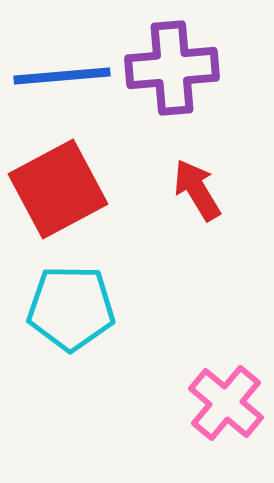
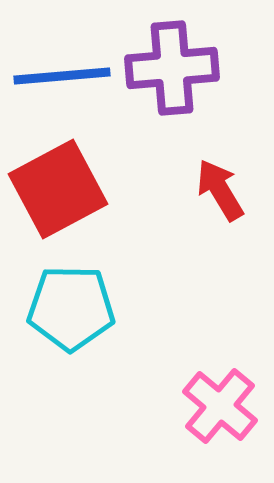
red arrow: moved 23 px right
pink cross: moved 6 px left, 3 px down
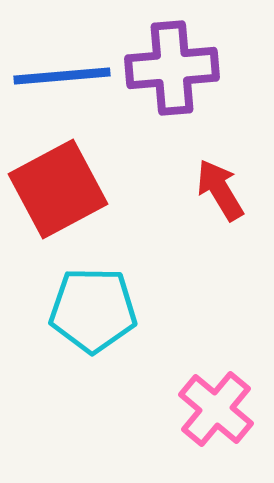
cyan pentagon: moved 22 px right, 2 px down
pink cross: moved 4 px left, 3 px down
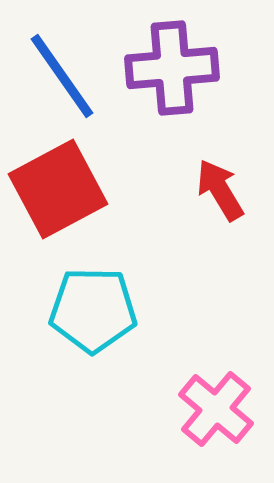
blue line: rotated 60 degrees clockwise
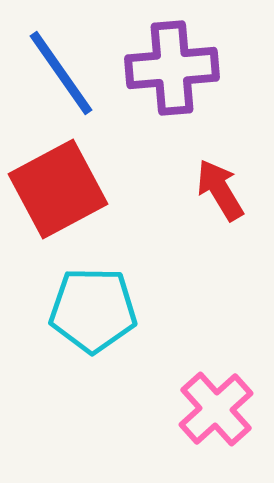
blue line: moved 1 px left, 3 px up
pink cross: rotated 8 degrees clockwise
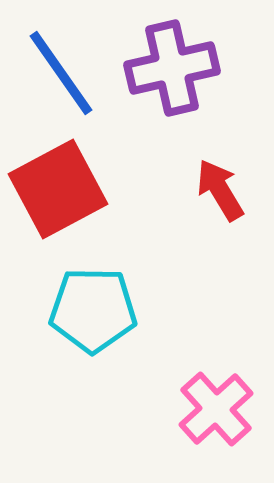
purple cross: rotated 8 degrees counterclockwise
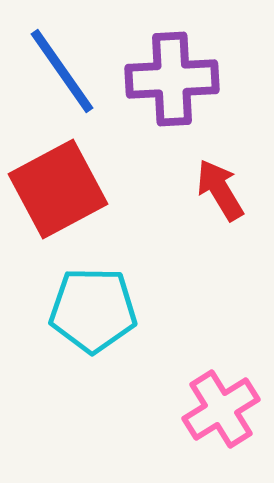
purple cross: moved 11 px down; rotated 10 degrees clockwise
blue line: moved 1 px right, 2 px up
pink cross: moved 5 px right; rotated 10 degrees clockwise
